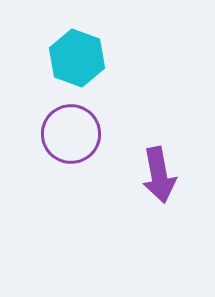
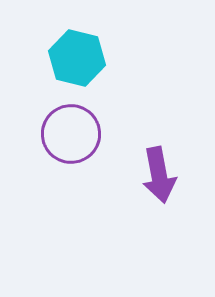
cyan hexagon: rotated 6 degrees counterclockwise
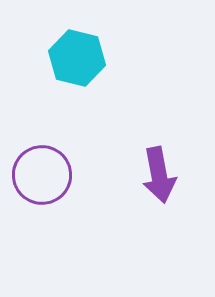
purple circle: moved 29 px left, 41 px down
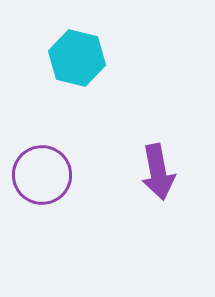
purple arrow: moved 1 px left, 3 px up
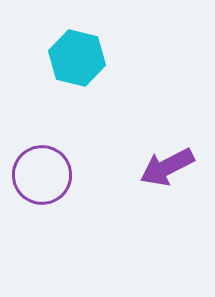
purple arrow: moved 9 px right, 5 px up; rotated 74 degrees clockwise
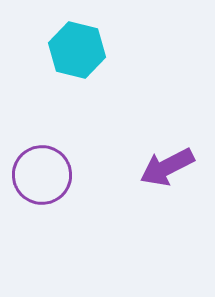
cyan hexagon: moved 8 px up
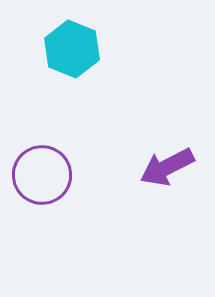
cyan hexagon: moved 5 px left, 1 px up; rotated 8 degrees clockwise
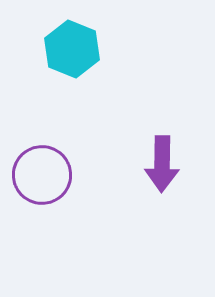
purple arrow: moved 5 px left, 3 px up; rotated 62 degrees counterclockwise
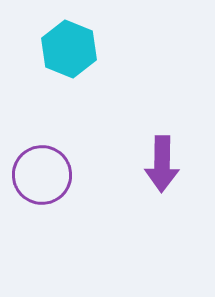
cyan hexagon: moved 3 px left
